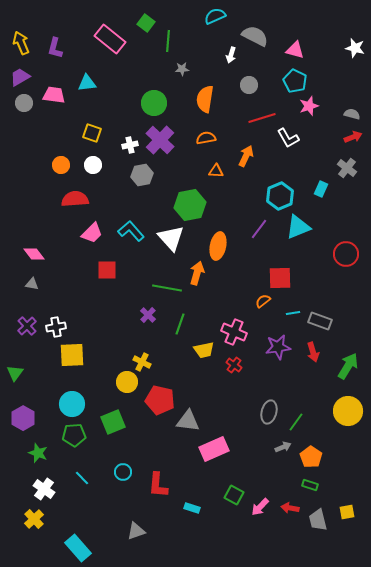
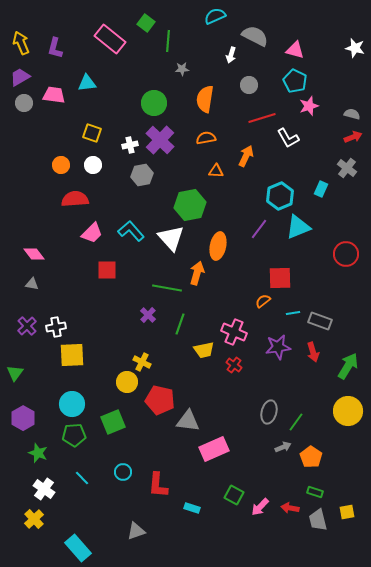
green rectangle at (310, 485): moved 5 px right, 7 px down
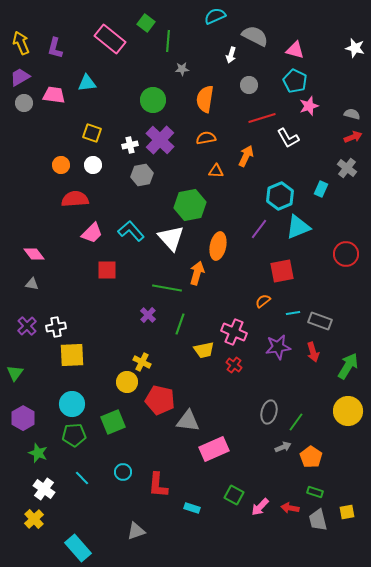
green circle at (154, 103): moved 1 px left, 3 px up
red square at (280, 278): moved 2 px right, 7 px up; rotated 10 degrees counterclockwise
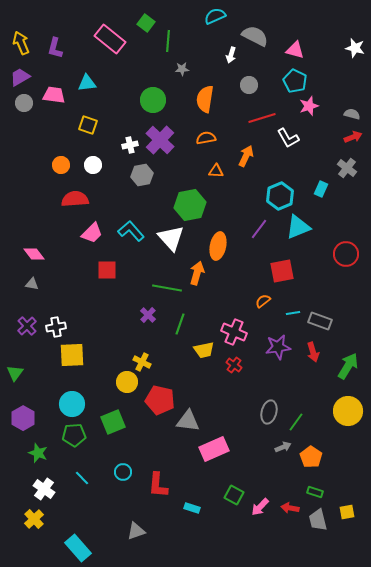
yellow square at (92, 133): moved 4 px left, 8 px up
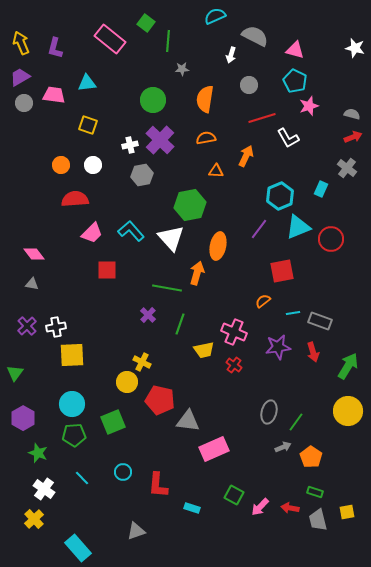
red circle at (346, 254): moved 15 px left, 15 px up
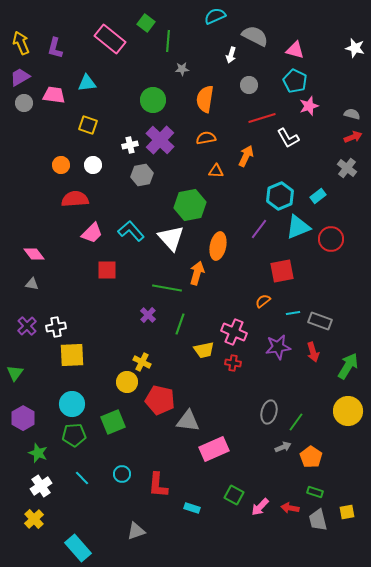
cyan rectangle at (321, 189): moved 3 px left, 7 px down; rotated 28 degrees clockwise
red cross at (234, 365): moved 1 px left, 2 px up; rotated 28 degrees counterclockwise
cyan circle at (123, 472): moved 1 px left, 2 px down
white cross at (44, 489): moved 3 px left, 3 px up; rotated 20 degrees clockwise
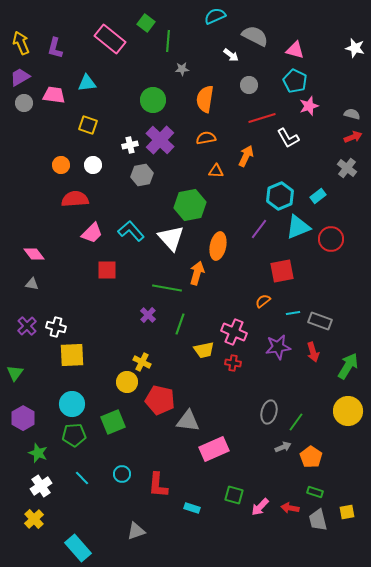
white arrow at (231, 55): rotated 70 degrees counterclockwise
white cross at (56, 327): rotated 24 degrees clockwise
green square at (234, 495): rotated 12 degrees counterclockwise
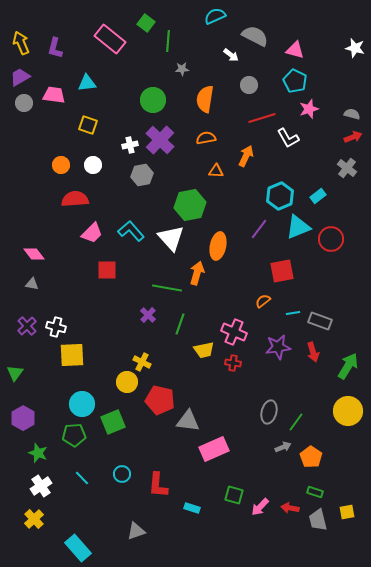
pink star at (309, 106): moved 3 px down
cyan circle at (72, 404): moved 10 px right
